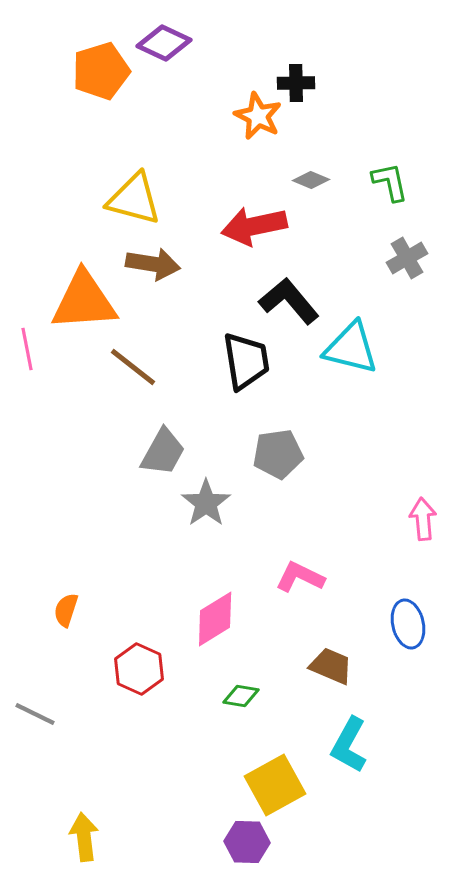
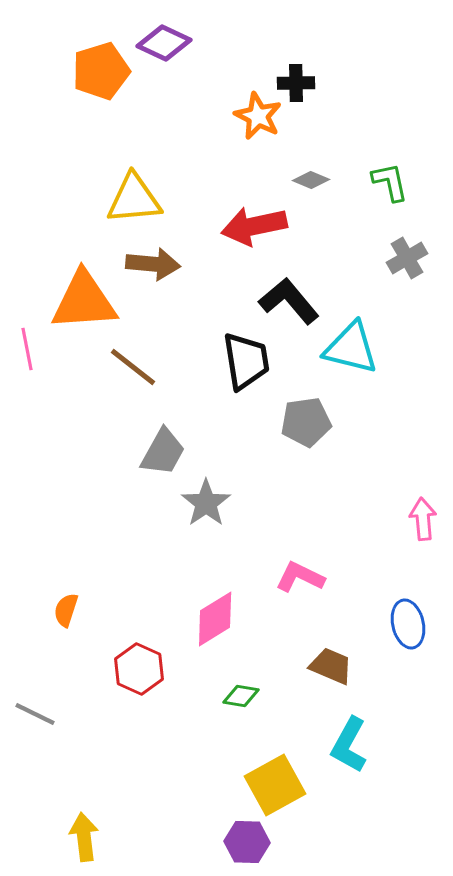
yellow triangle: rotated 20 degrees counterclockwise
brown arrow: rotated 4 degrees counterclockwise
gray pentagon: moved 28 px right, 32 px up
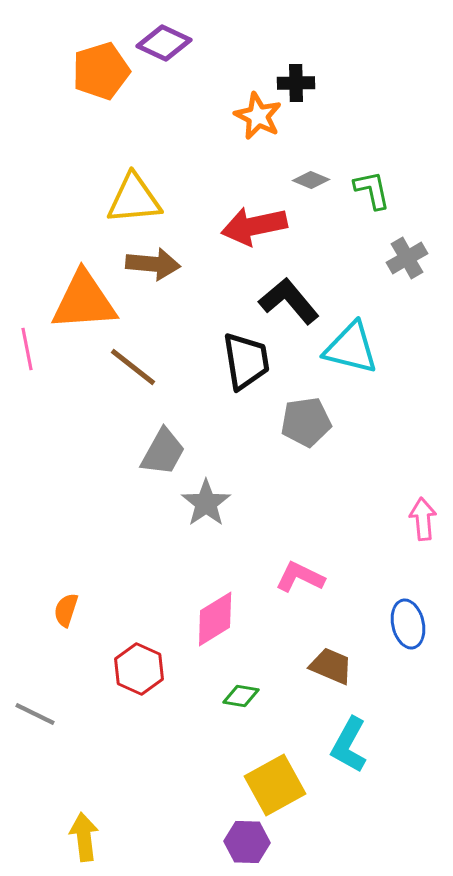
green L-shape: moved 18 px left, 8 px down
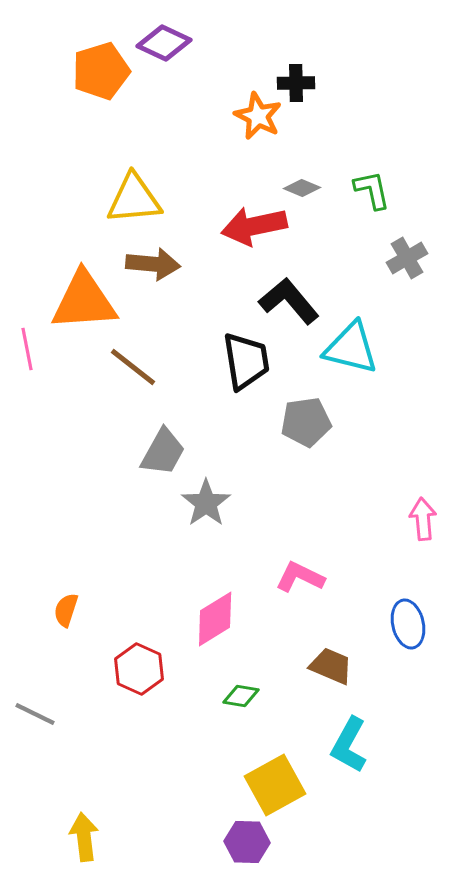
gray diamond: moved 9 px left, 8 px down
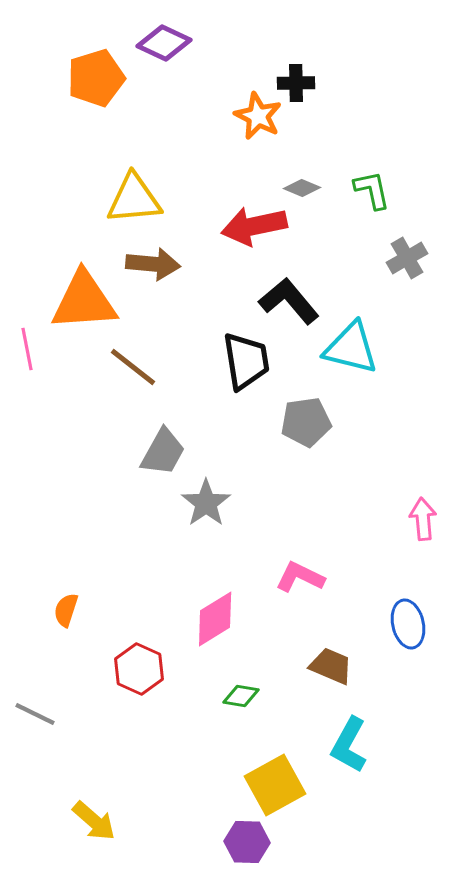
orange pentagon: moved 5 px left, 7 px down
yellow arrow: moved 10 px right, 16 px up; rotated 138 degrees clockwise
